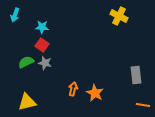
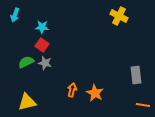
orange arrow: moved 1 px left, 1 px down
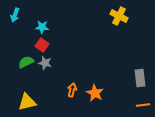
gray rectangle: moved 4 px right, 3 px down
orange line: rotated 16 degrees counterclockwise
